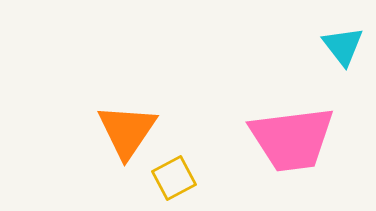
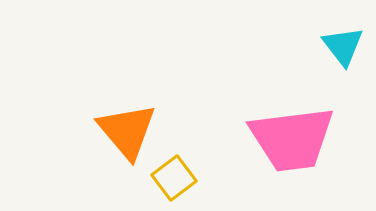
orange triangle: rotated 14 degrees counterclockwise
yellow square: rotated 9 degrees counterclockwise
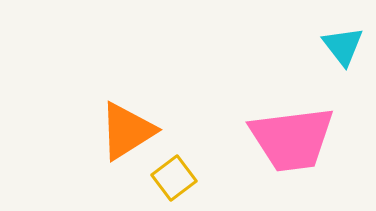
orange triangle: rotated 38 degrees clockwise
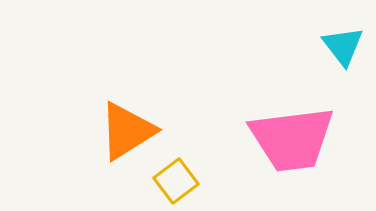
yellow square: moved 2 px right, 3 px down
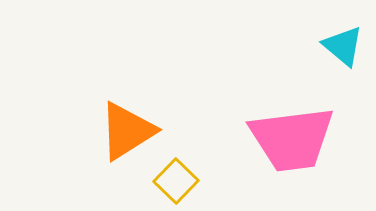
cyan triangle: rotated 12 degrees counterclockwise
yellow square: rotated 9 degrees counterclockwise
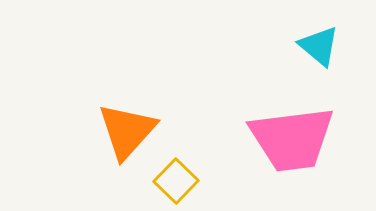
cyan triangle: moved 24 px left
orange triangle: rotated 16 degrees counterclockwise
